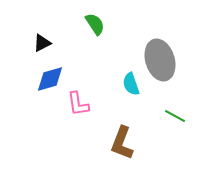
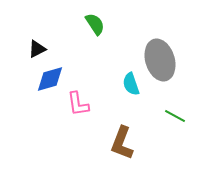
black triangle: moved 5 px left, 6 px down
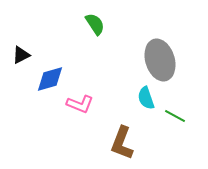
black triangle: moved 16 px left, 6 px down
cyan semicircle: moved 15 px right, 14 px down
pink L-shape: moved 2 px right; rotated 60 degrees counterclockwise
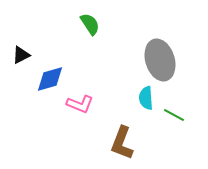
green semicircle: moved 5 px left
cyan semicircle: rotated 15 degrees clockwise
green line: moved 1 px left, 1 px up
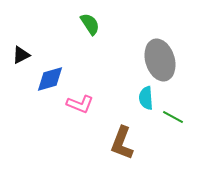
green line: moved 1 px left, 2 px down
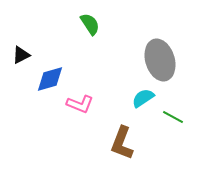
cyan semicircle: moved 3 px left; rotated 60 degrees clockwise
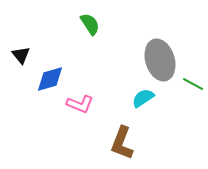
black triangle: rotated 42 degrees counterclockwise
green line: moved 20 px right, 33 px up
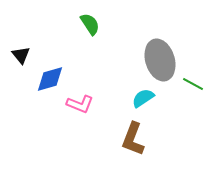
brown L-shape: moved 11 px right, 4 px up
